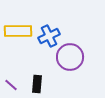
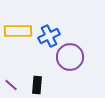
black rectangle: moved 1 px down
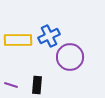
yellow rectangle: moved 9 px down
purple line: rotated 24 degrees counterclockwise
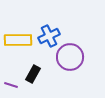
black rectangle: moved 4 px left, 11 px up; rotated 24 degrees clockwise
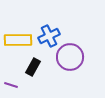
black rectangle: moved 7 px up
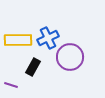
blue cross: moved 1 px left, 2 px down
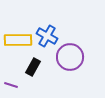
blue cross: moved 1 px left, 2 px up; rotated 35 degrees counterclockwise
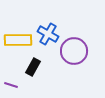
blue cross: moved 1 px right, 2 px up
purple circle: moved 4 px right, 6 px up
